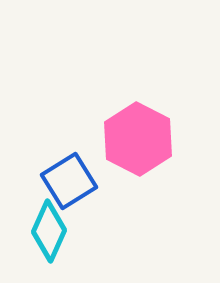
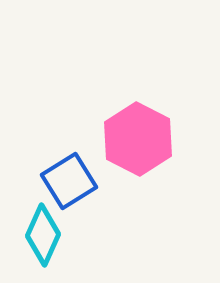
cyan diamond: moved 6 px left, 4 px down
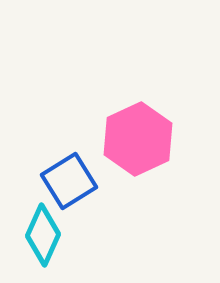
pink hexagon: rotated 8 degrees clockwise
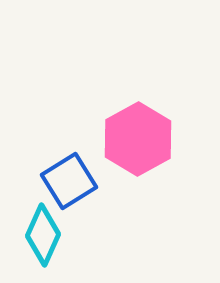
pink hexagon: rotated 4 degrees counterclockwise
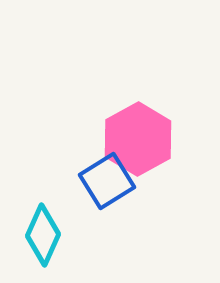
blue square: moved 38 px right
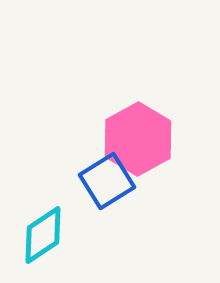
cyan diamond: rotated 32 degrees clockwise
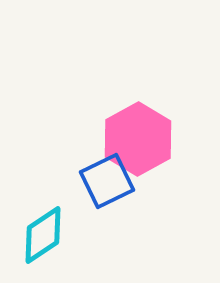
blue square: rotated 6 degrees clockwise
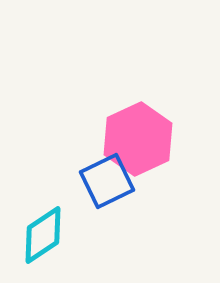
pink hexagon: rotated 4 degrees clockwise
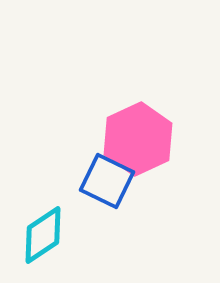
blue square: rotated 38 degrees counterclockwise
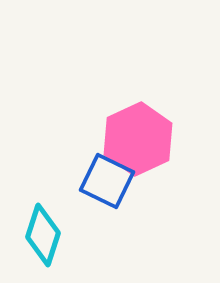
cyan diamond: rotated 38 degrees counterclockwise
